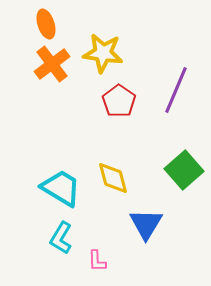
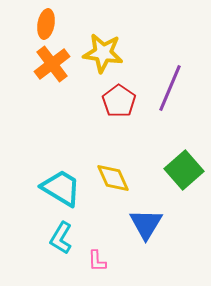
orange ellipse: rotated 28 degrees clockwise
purple line: moved 6 px left, 2 px up
yellow diamond: rotated 9 degrees counterclockwise
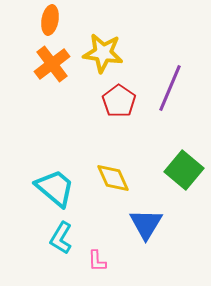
orange ellipse: moved 4 px right, 4 px up
green square: rotated 9 degrees counterclockwise
cyan trapezoid: moved 6 px left; rotated 9 degrees clockwise
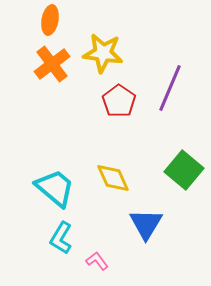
pink L-shape: rotated 145 degrees clockwise
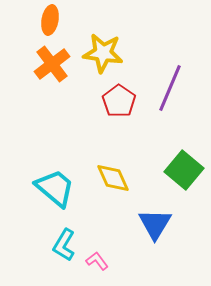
blue triangle: moved 9 px right
cyan L-shape: moved 3 px right, 7 px down
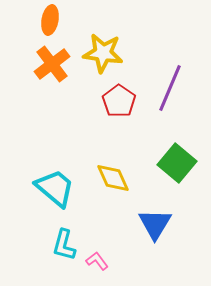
green square: moved 7 px left, 7 px up
cyan L-shape: rotated 16 degrees counterclockwise
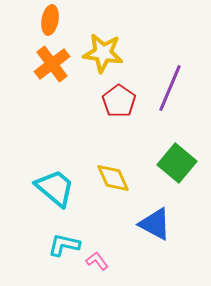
blue triangle: rotated 33 degrees counterclockwise
cyan L-shape: rotated 88 degrees clockwise
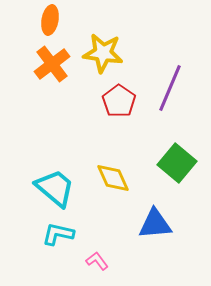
blue triangle: rotated 33 degrees counterclockwise
cyan L-shape: moved 6 px left, 11 px up
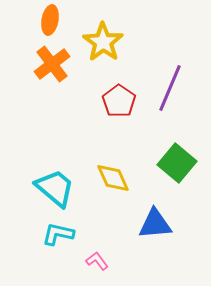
yellow star: moved 11 px up; rotated 27 degrees clockwise
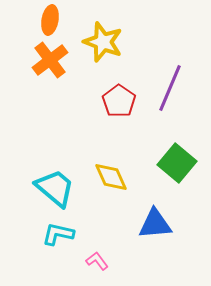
yellow star: rotated 15 degrees counterclockwise
orange cross: moved 2 px left, 4 px up
yellow diamond: moved 2 px left, 1 px up
